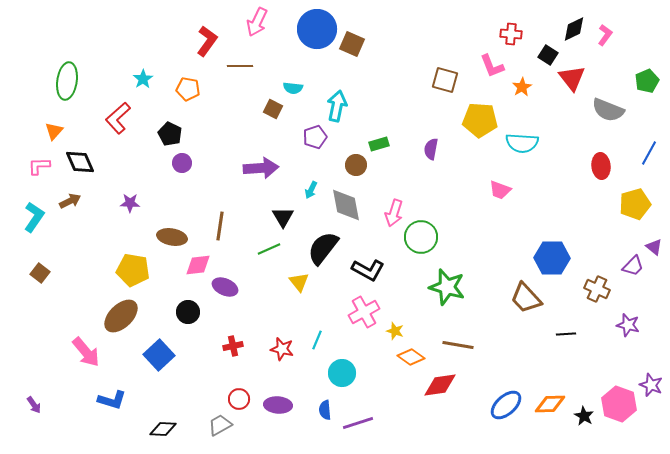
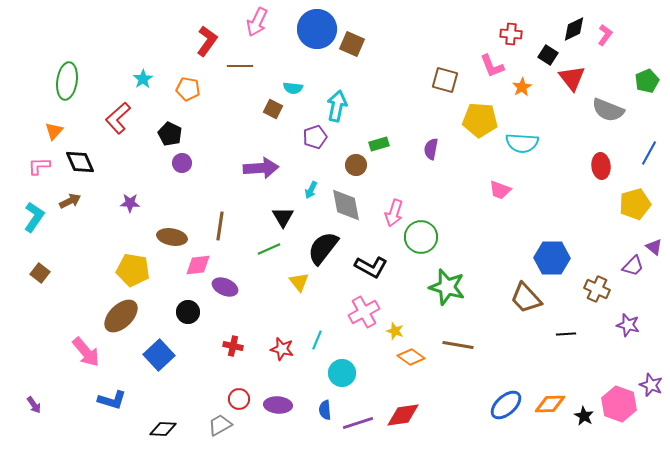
black L-shape at (368, 270): moved 3 px right, 3 px up
red cross at (233, 346): rotated 24 degrees clockwise
red diamond at (440, 385): moved 37 px left, 30 px down
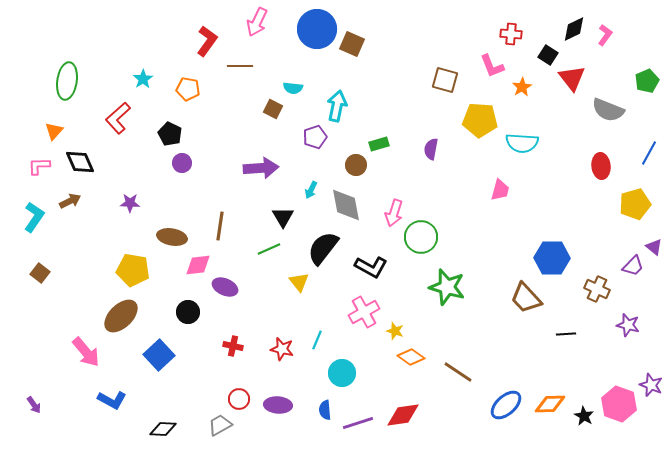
pink trapezoid at (500, 190): rotated 95 degrees counterclockwise
brown line at (458, 345): moved 27 px down; rotated 24 degrees clockwise
blue L-shape at (112, 400): rotated 12 degrees clockwise
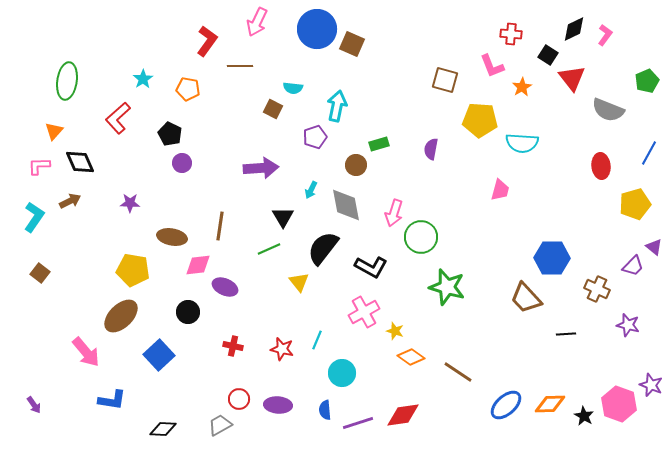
blue L-shape at (112, 400): rotated 20 degrees counterclockwise
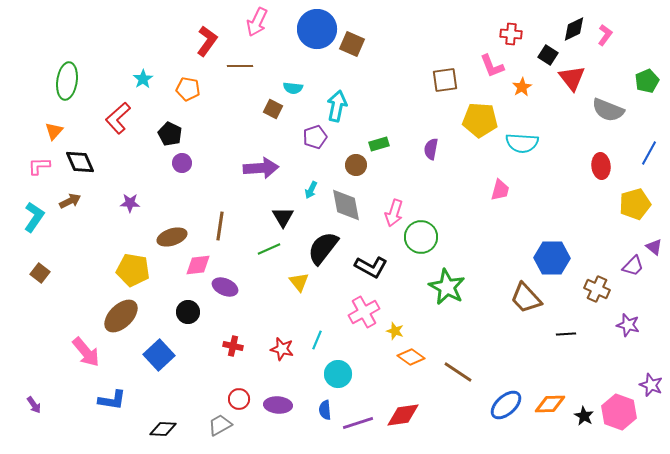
brown square at (445, 80): rotated 24 degrees counterclockwise
brown ellipse at (172, 237): rotated 28 degrees counterclockwise
green star at (447, 287): rotated 12 degrees clockwise
cyan circle at (342, 373): moved 4 px left, 1 px down
pink hexagon at (619, 404): moved 8 px down
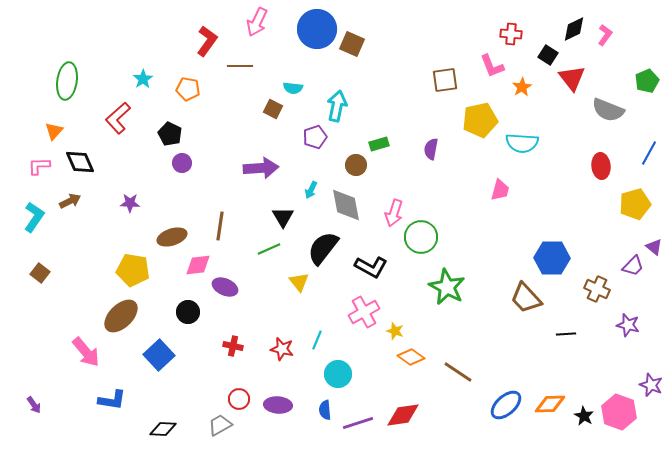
yellow pentagon at (480, 120): rotated 16 degrees counterclockwise
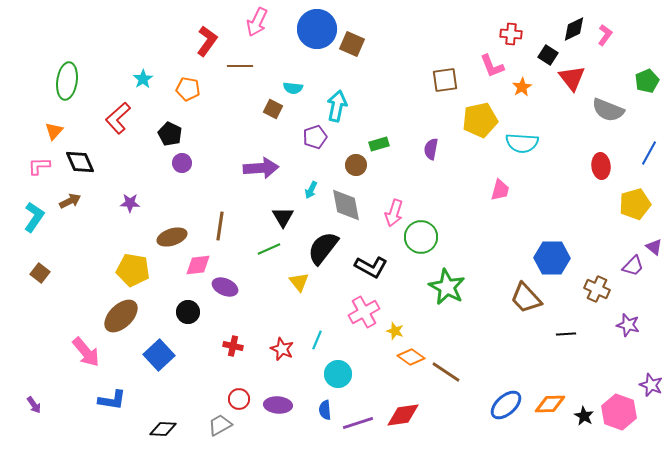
red star at (282, 349): rotated 10 degrees clockwise
brown line at (458, 372): moved 12 px left
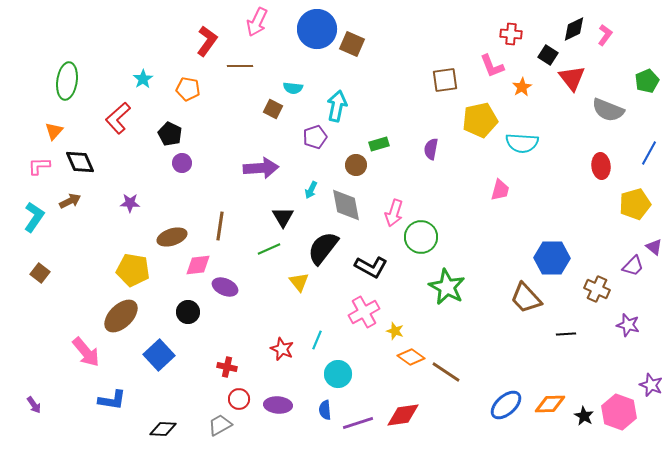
red cross at (233, 346): moved 6 px left, 21 px down
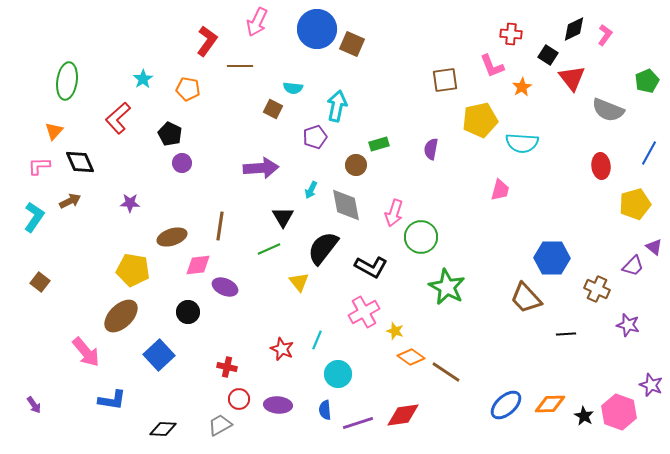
brown square at (40, 273): moved 9 px down
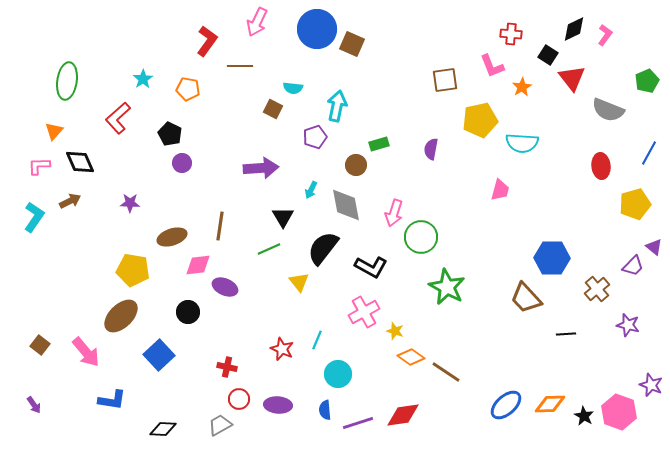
brown square at (40, 282): moved 63 px down
brown cross at (597, 289): rotated 25 degrees clockwise
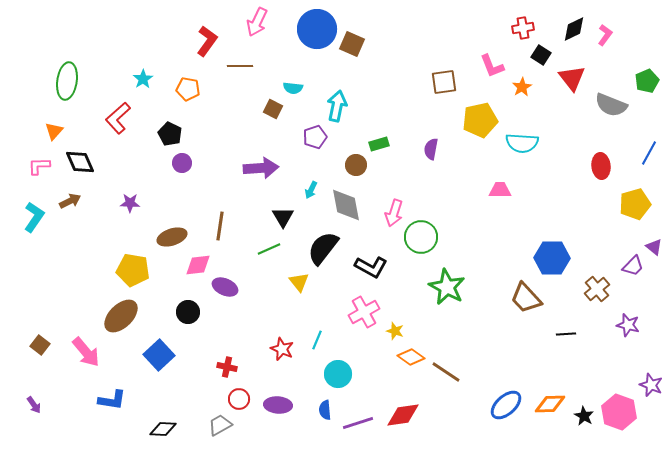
red cross at (511, 34): moved 12 px right, 6 px up; rotated 15 degrees counterclockwise
black square at (548, 55): moved 7 px left
brown square at (445, 80): moved 1 px left, 2 px down
gray semicircle at (608, 110): moved 3 px right, 5 px up
pink trapezoid at (500, 190): rotated 105 degrees counterclockwise
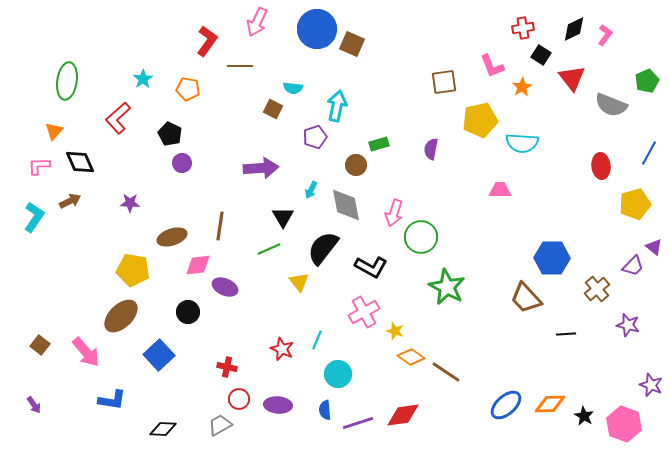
pink hexagon at (619, 412): moved 5 px right, 12 px down
